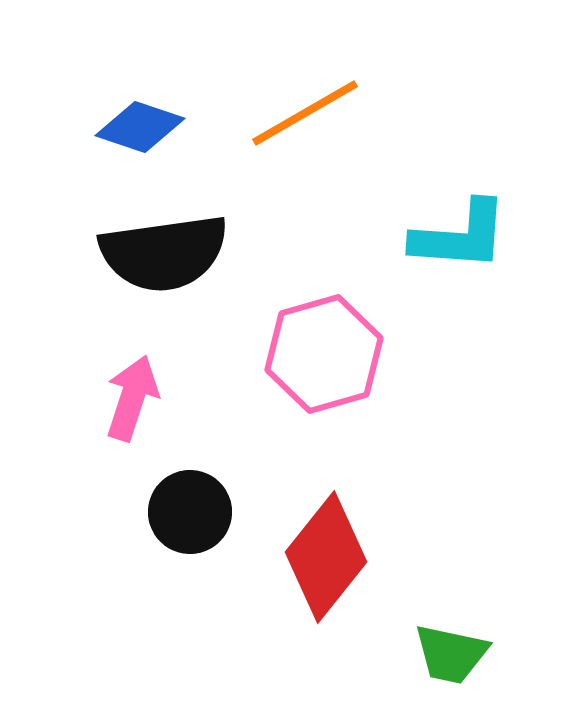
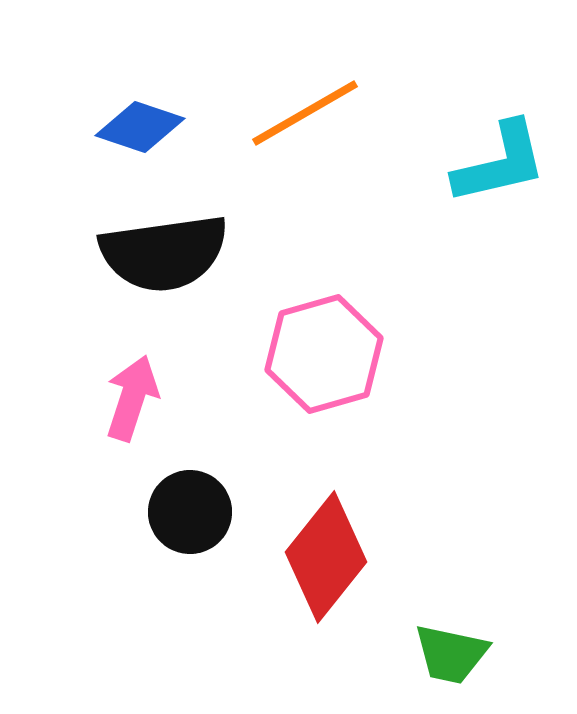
cyan L-shape: moved 40 px right, 73 px up; rotated 17 degrees counterclockwise
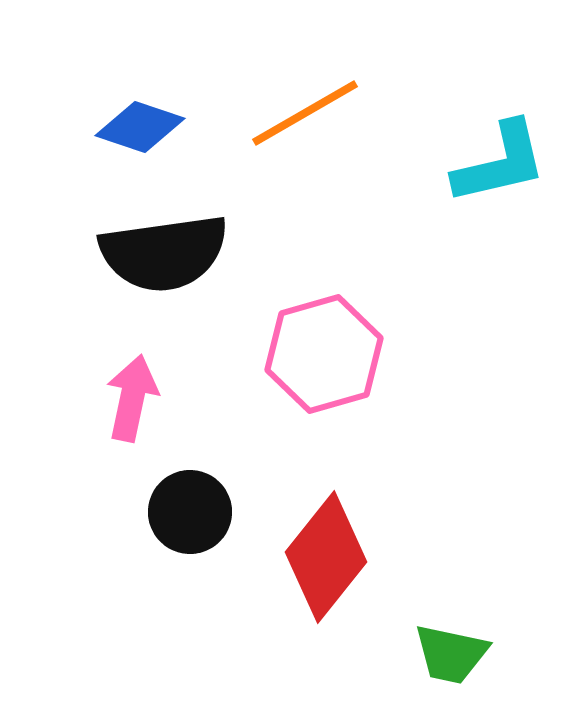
pink arrow: rotated 6 degrees counterclockwise
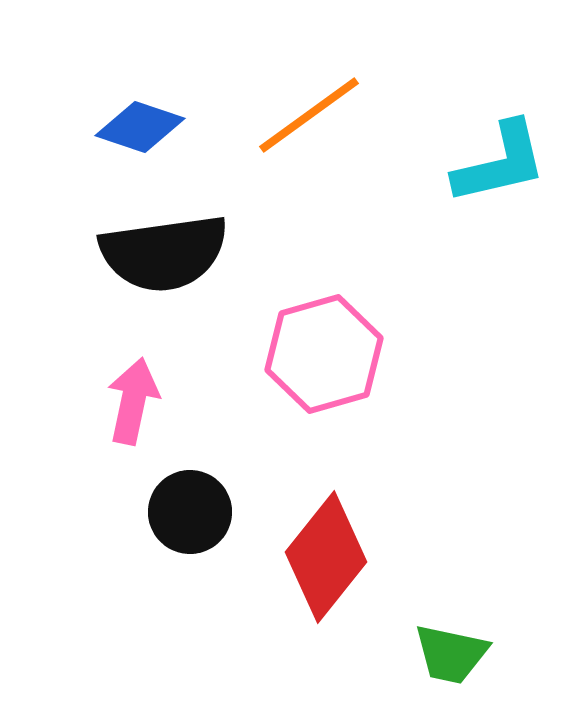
orange line: moved 4 px right, 2 px down; rotated 6 degrees counterclockwise
pink arrow: moved 1 px right, 3 px down
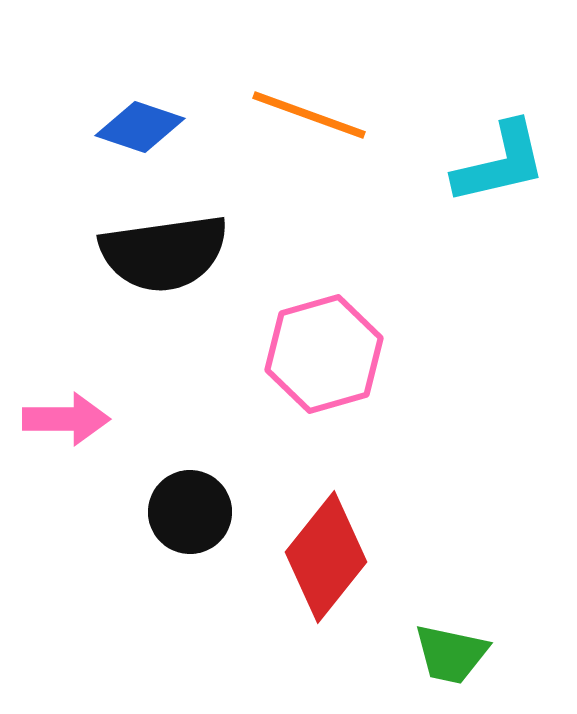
orange line: rotated 56 degrees clockwise
pink arrow: moved 67 px left, 18 px down; rotated 78 degrees clockwise
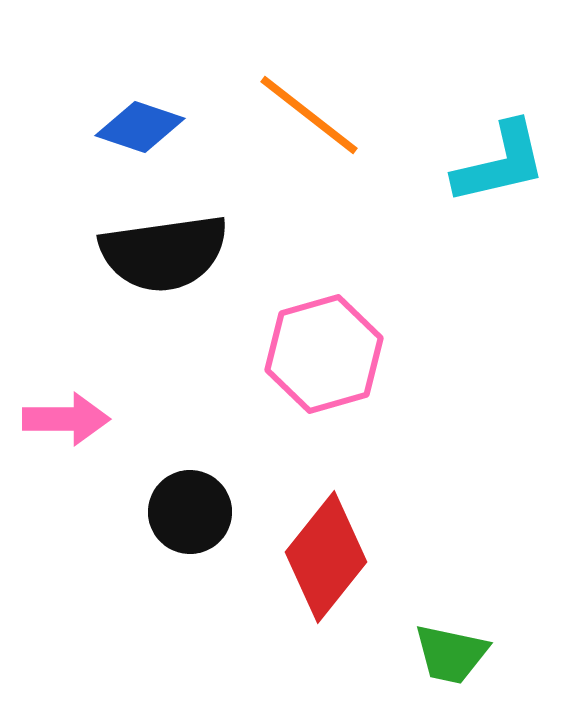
orange line: rotated 18 degrees clockwise
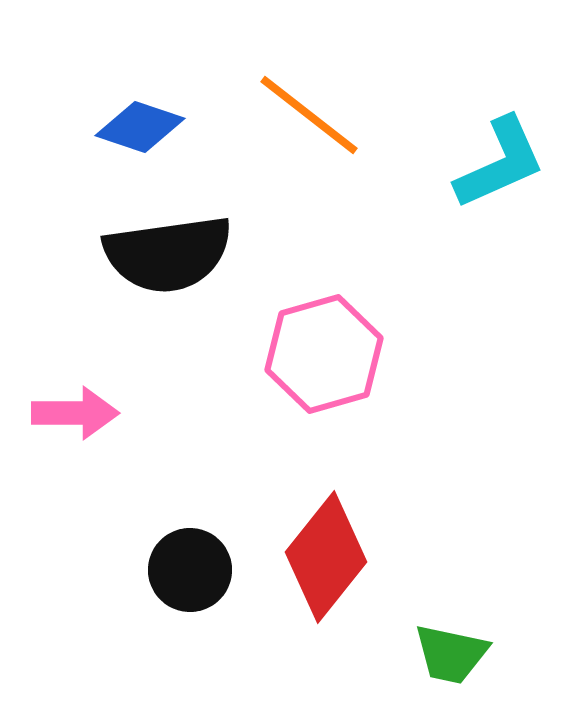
cyan L-shape: rotated 11 degrees counterclockwise
black semicircle: moved 4 px right, 1 px down
pink arrow: moved 9 px right, 6 px up
black circle: moved 58 px down
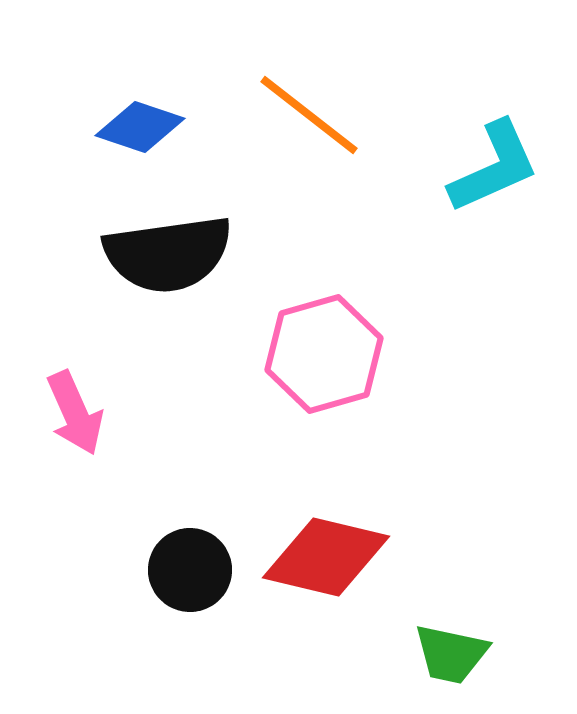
cyan L-shape: moved 6 px left, 4 px down
pink arrow: rotated 66 degrees clockwise
red diamond: rotated 65 degrees clockwise
